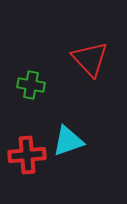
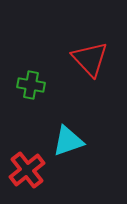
red cross: moved 15 px down; rotated 33 degrees counterclockwise
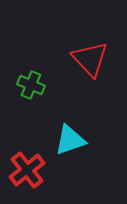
green cross: rotated 12 degrees clockwise
cyan triangle: moved 2 px right, 1 px up
